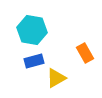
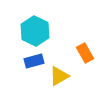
cyan hexagon: moved 3 px right, 1 px down; rotated 16 degrees clockwise
yellow triangle: moved 3 px right, 2 px up
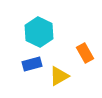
cyan hexagon: moved 4 px right, 1 px down
blue rectangle: moved 2 px left, 3 px down
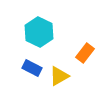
orange rectangle: rotated 66 degrees clockwise
blue rectangle: moved 4 px down; rotated 42 degrees clockwise
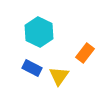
yellow triangle: rotated 25 degrees counterclockwise
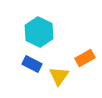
orange rectangle: moved 5 px down; rotated 24 degrees clockwise
blue rectangle: moved 4 px up
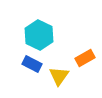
cyan hexagon: moved 3 px down
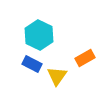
yellow triangle: moved 2 px left
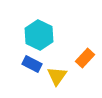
orange rectangle: rotated 18 degrees counterclockwise
